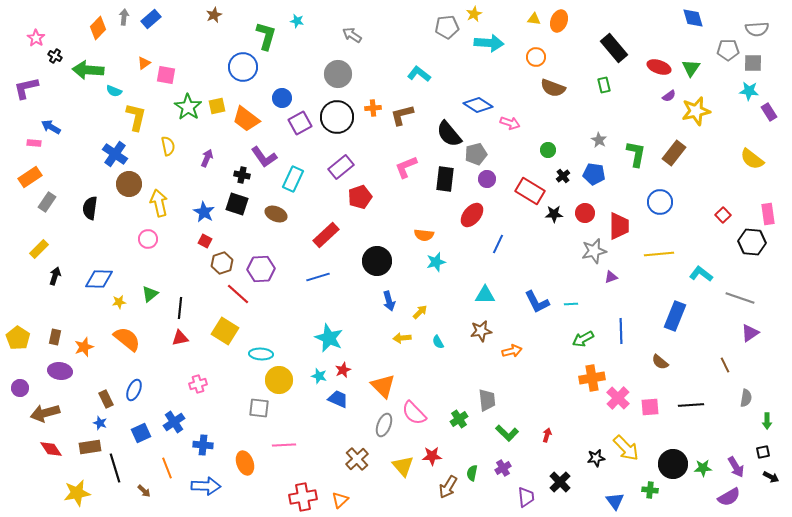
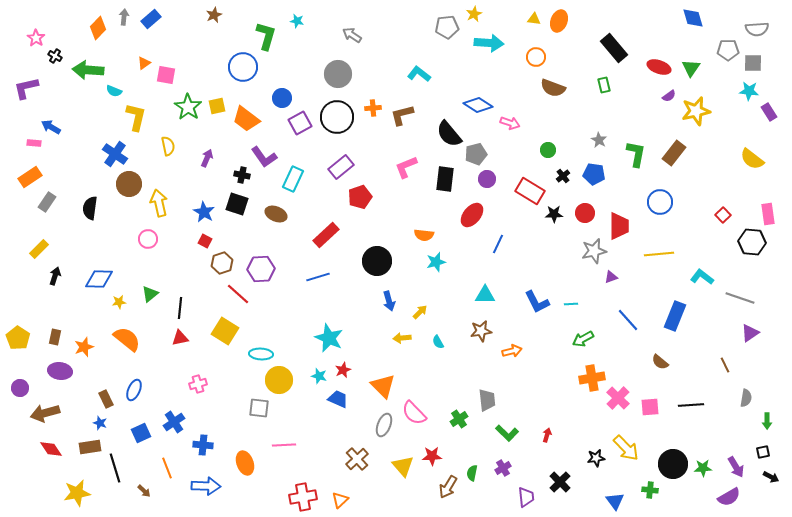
cyan L-shape at (701, 274): moved 1 px right, 3 px down
blue line at (621, 331): moved 7 px right, 11 px up; rotated 40 degrees counterclockwise
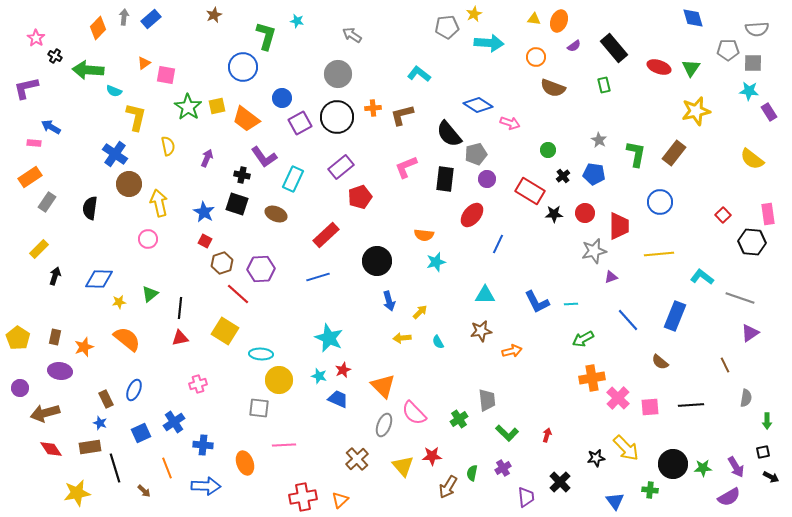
purple semicircle at (669, 96): moved 95 px left, 50 px up
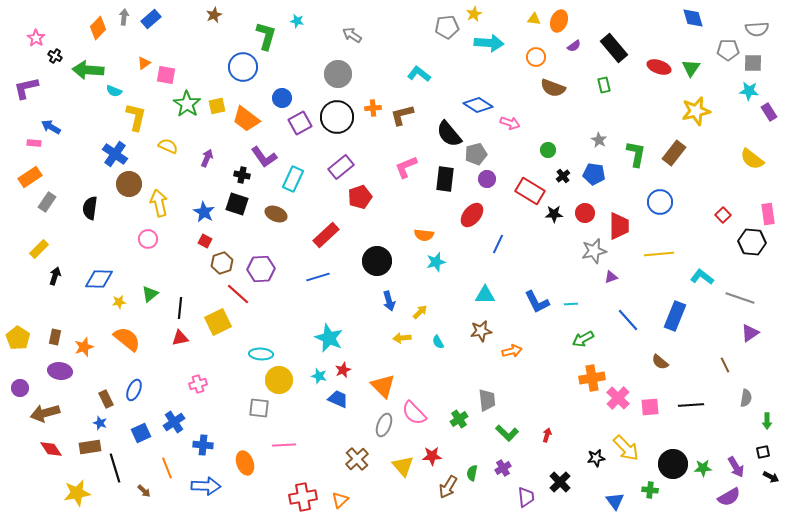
green star at (188, 107): moved 1 px left, 3 px up
yellow semicircle at (168, 146): rotated 54 degrees counterclockwise
yellow square at (225, 331): moved 7 px left, 9 px up; rotated 32 degrees clockwise
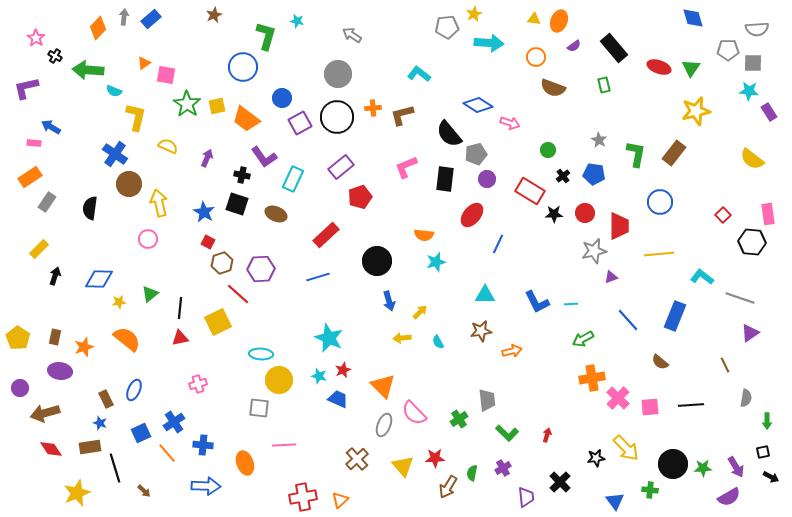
red square at (205, 241): moved 3 px right, 1 px down
red star at (432, 456): moved 3 px right, 2 px down
orange line at (167, 468): moved 15 px up; rotated 20 degrees counterclockwise
yellow star at (77, 493): rotated 12 degrees counterclockwise
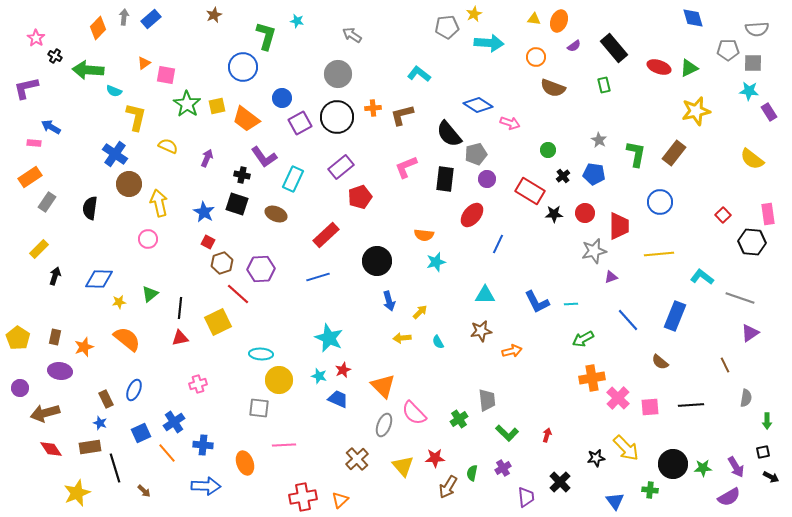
green triangle at (691, 68): moved 2 px left; rotated 30 degrees clockwise
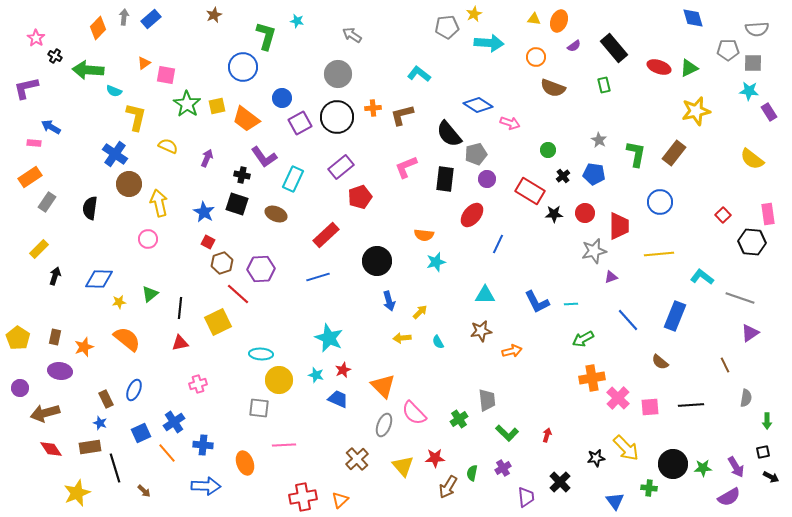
red triangle at (180, 338): moved 5 px down
cyan star at (319, 376): moved 3 px left, 1 px up
green cross at (650, 490): moved 1 px left, 2 px up
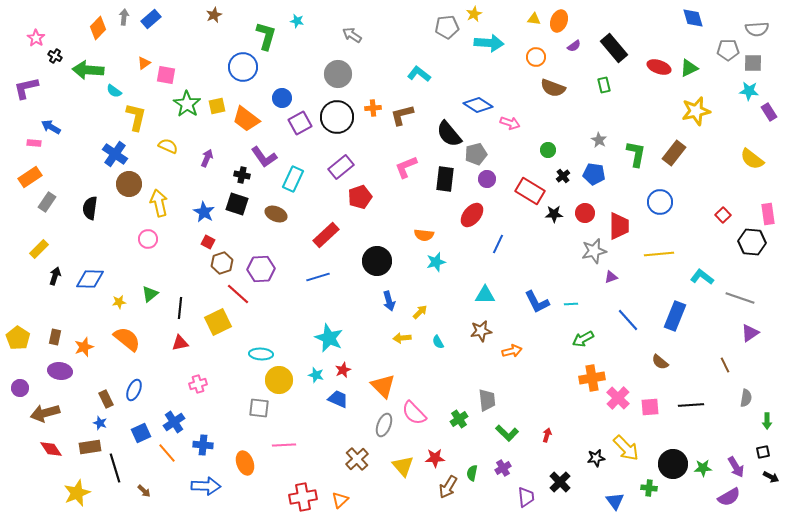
cyan semicircle at (114, 91): rotated 14 degrees clockwise
blue diamond at (99, 279): moved 9 px left
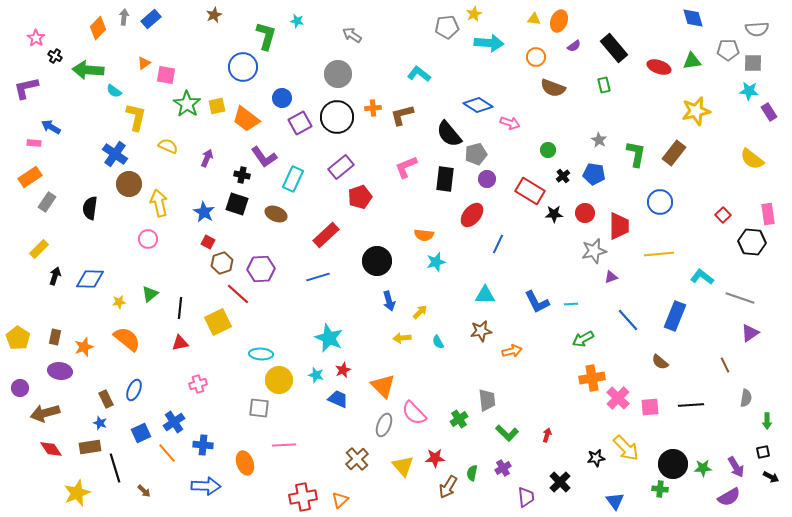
green triangle at (689, 68): moved 3 px right, 7 px up; rotated 18 degrees clockwise
green cross at (649, 488): moved 11 px right, 1 px down
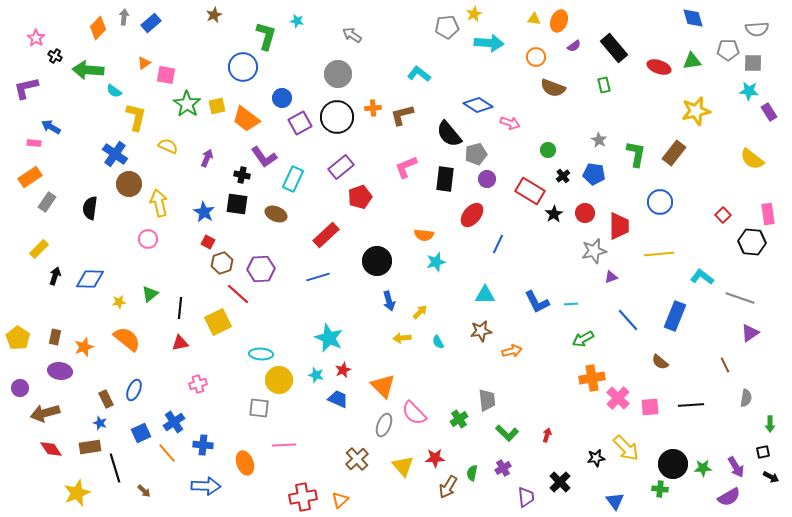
blue rectangle at (151, 19): moved 4 px down
black square at (237, 204): rotated 10 degrees counterclockwise
black star at (554, 214): rotated 30 degrees counterclockwise
green arrow at (767, 421): moved 3 px right, 3 px down
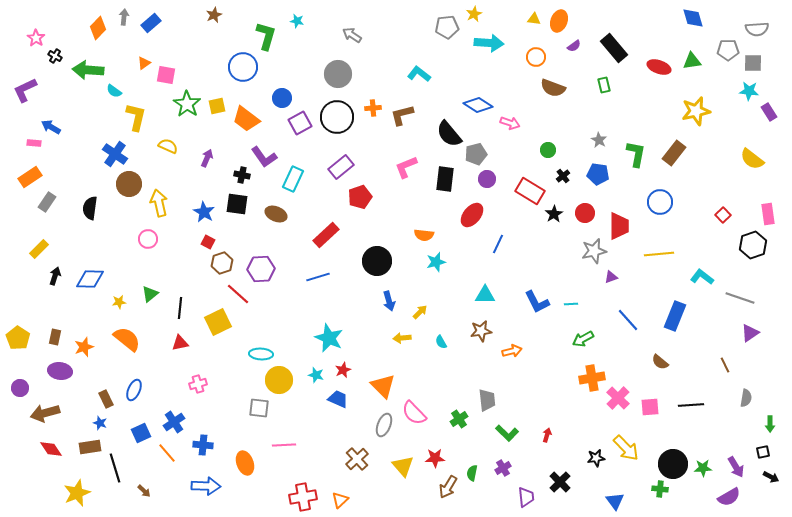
purple L-shape at (26, 88): moved 1 px left, 2 px down; rotated 12 degrees counterclockwise
blue pentagon at (594, 174): moved 4 px right
black hexagon at (752, 242): moved 1 px right, 3 px down; rotated 24 degrees counterclockwise
cyan semicircle at (438, 342): moved 3 px right
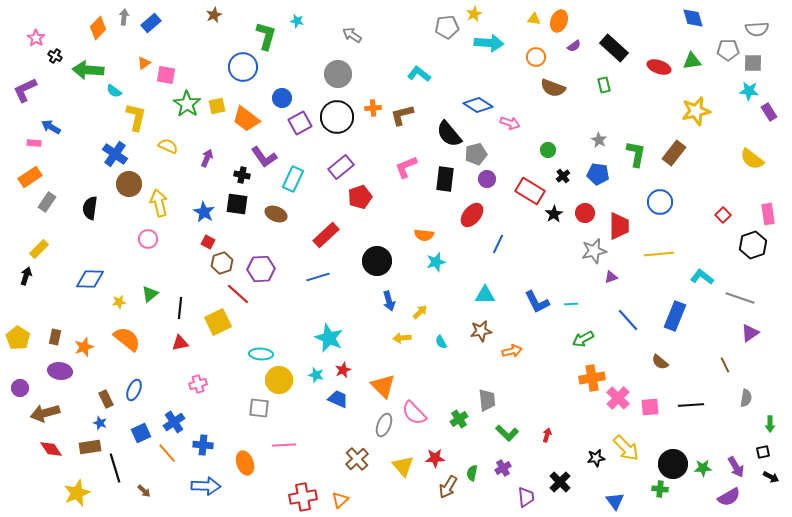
black rectangle at (614, 48): rotated 8 degrees counterclockwise
black arrow at (55, 276): moved 29 px left
